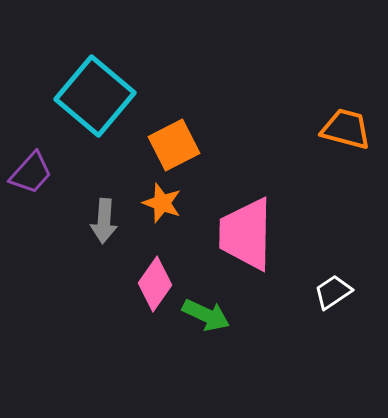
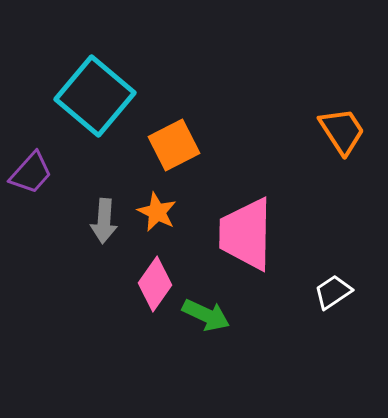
orange trapezoid: moved 4 px left, 2 px down; rotated 42 degrees clockwise
orange star: moved 5 px left, 9 px down; rotated 6 degrees clockwise
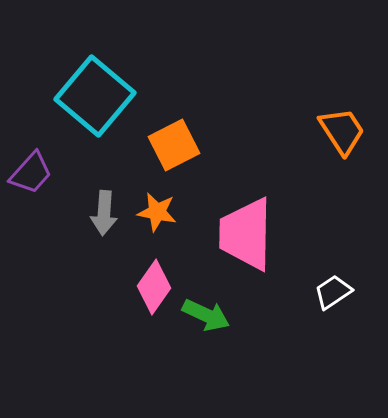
orange star: rotated 15 degrees counterclockwise
gray arrow: moved 8 px up
pink diamond: moved 1 px left, 3 px down
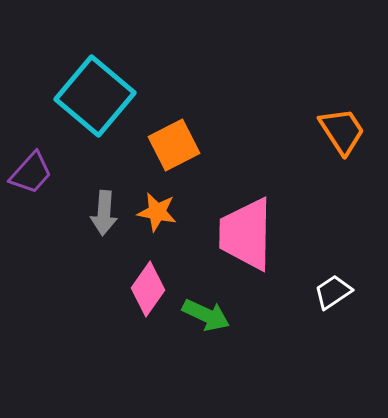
pink diamond: moved 6 px left, 2 px down
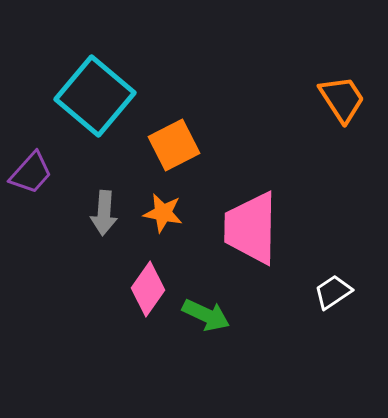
orange trapezoid: moved 32 px up
orange star: moved 6 px right, 1 px down
pink trapezoid: moved 5 px right, 6 px up
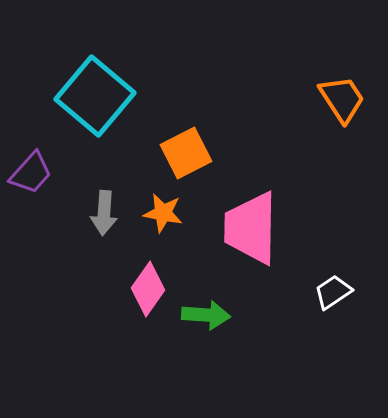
orange square: moved 12 px right, 8 px down
green arrow: rotated 21 degrees counterclockwise
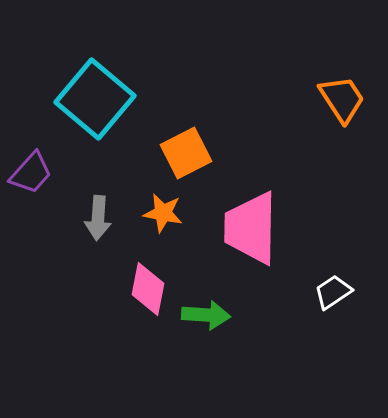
cyan square: moved 3 px down
gray arrow: moved 6 px left, 5 px down
pink diamond: rotated 24 degrees counterclockwise
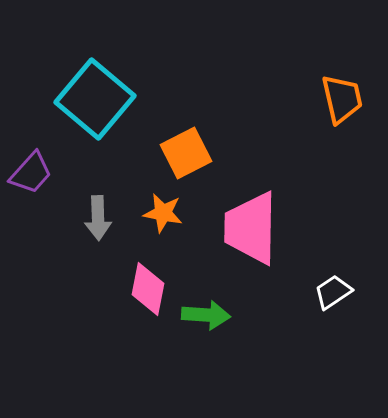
orange trapezoid: rotated 20 degrees clockwise
gray arrow: rotated 6 degrees counterclockwise
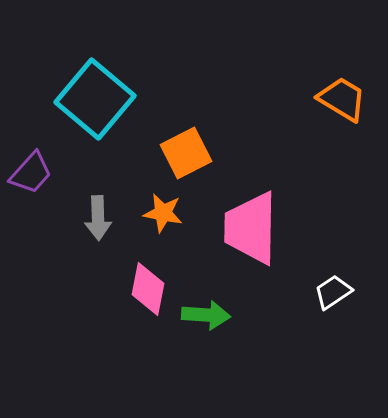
orange trapezoid: rotated 46 degrees counterclockwise
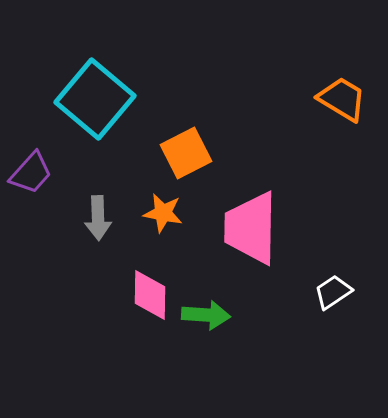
pink diamond: moved 2 px right, 6 px down; rotated 10 degrees counterclockwise
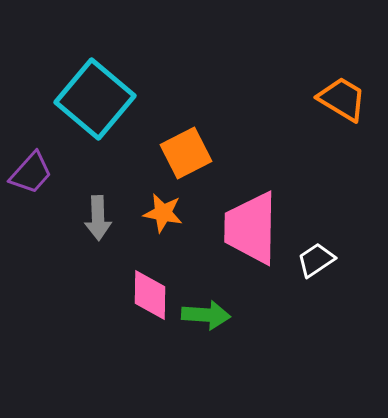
white trapezoid: moved 17 px left, 32 px up
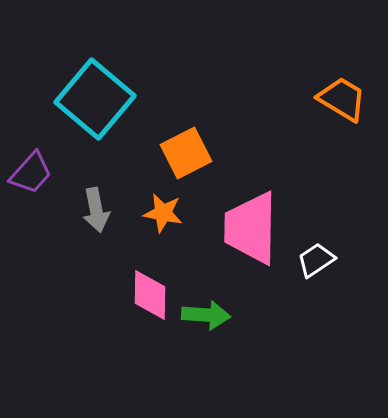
gray arrow: moved 2 px left, 8 px up; rotated 9 degrees counterclockwise
